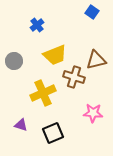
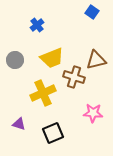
yellow trapezoid: moved 3 px left, 3 px down
gray circle: moved 1 px right, 1 px up
purple triangle: moved 2 px left, 1 px up
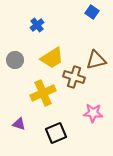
yellow trapezoid: rotated 10 degrees counterclockwise
black square: moved 3 px right
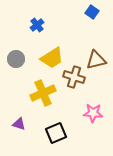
gray circle: moved 1 px right, 1 px up
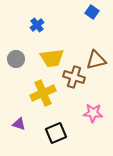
yellow trapezoid: rotated 25 degrees clockwise
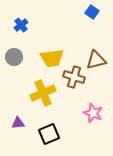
blue cross: moved 16 px left
gray circle: moved 2 px left, 2 px up
pink star: rotated 18 degrees clockwise
purple triangle: moved 1 px left, 1 px up; rotated 24 degrees counterclockwise
black square: moved 7 px left, 1 px down
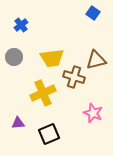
blue square: moved 1 px right, 1 px down
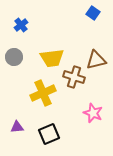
purple triangle: moved 1 px left, 4 px down
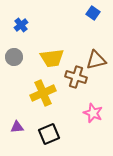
brown cross: moved 2 px right
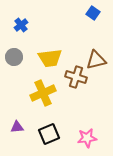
yellow trapezoid: moved 2 px left
pink star: moved 6 px left, 25 px down; rotated 30 degrees counterclockwise
